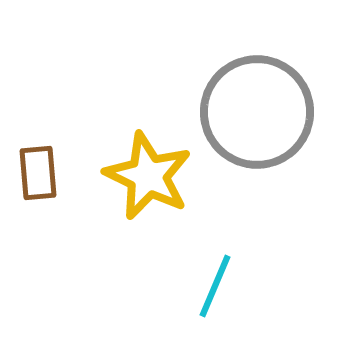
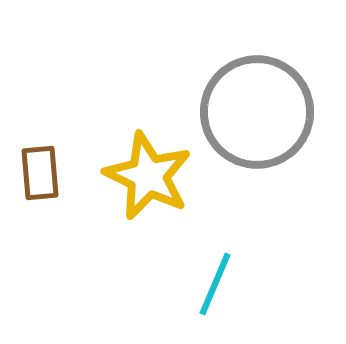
brown rectangle: moved 2 px right
cyan line: moved 2 px up
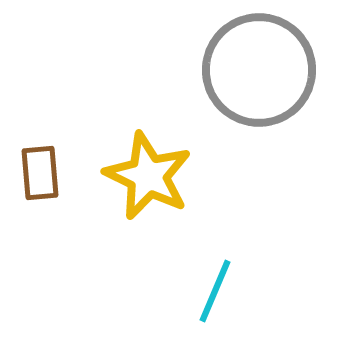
gray circle: moved 2 px right, 42 px up
cyan line: moved 7 px down
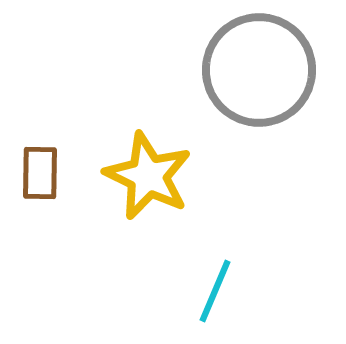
brown rectangle: rotated 6 degrees clockwise
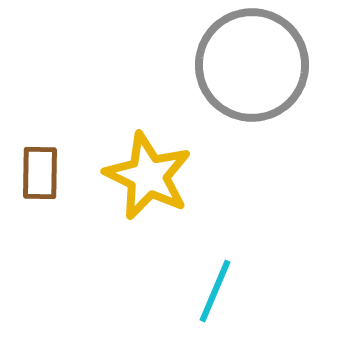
gray circle: moved 7 px left, 5 px up
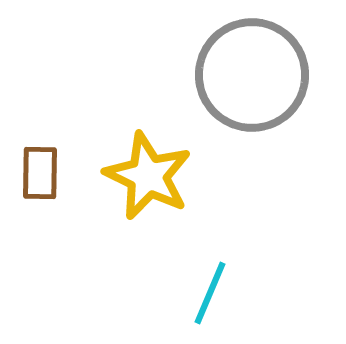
gray circle: moved 10 px down
cyan line: moved 5 px left, 2 px down
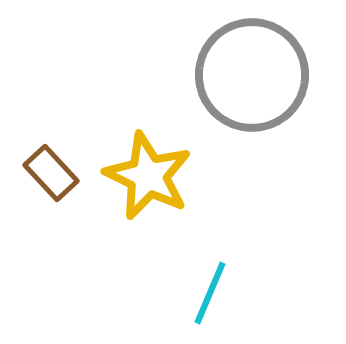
brown rectangle: moved 11 px right; rotated 44 degrees counterclockwise
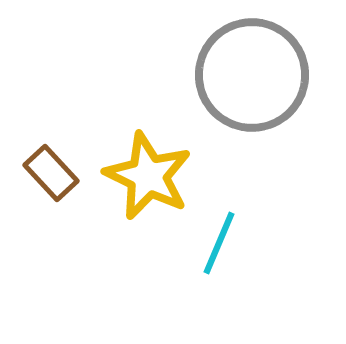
cyan line: moved 9 px right, 50 px up
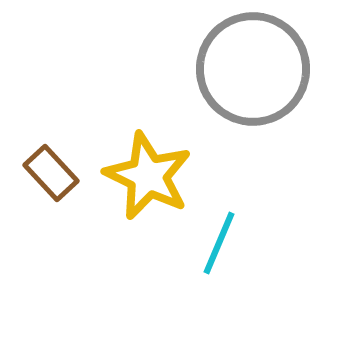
gray circle: moved 1 px right, 6 px up
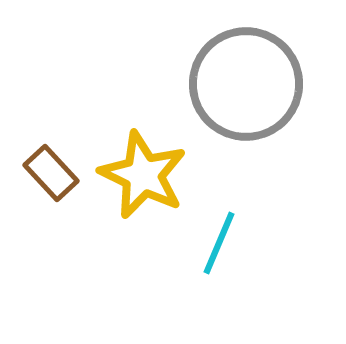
gray circle: moved 7 px left, 15 px down
yellow star: moved 5 px left, 1 px up
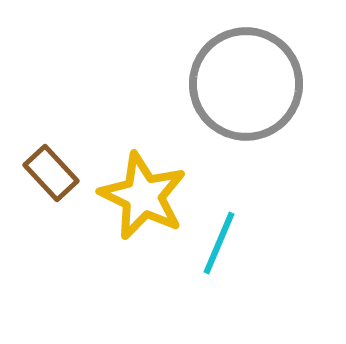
yellow star: moved 21 px down
